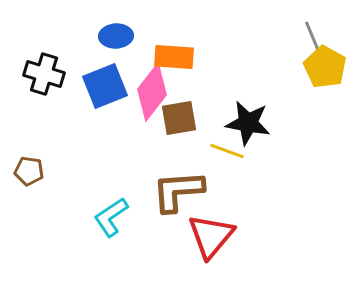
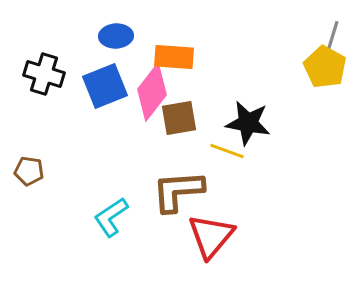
gray line: moved 19 px right; rotated 40 degrees clockwise
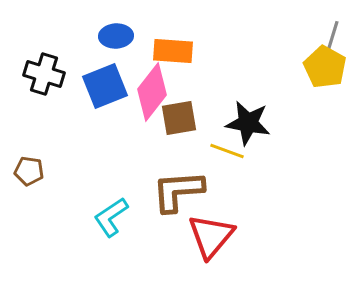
orange rectangle: moved 1 px left, 6 px up
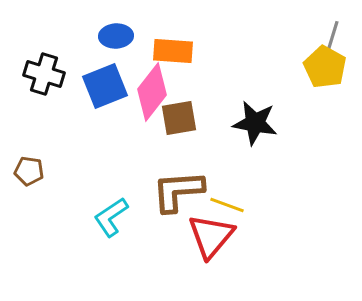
black star: moved 7 px right
yellow line: moved 54 px down
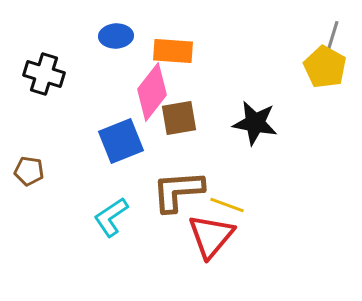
blue square: moved 16 px right, 55 px down
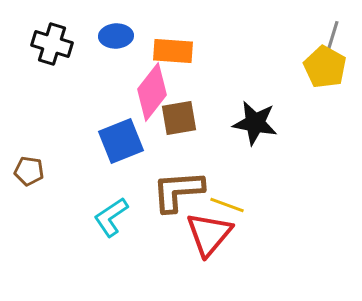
black cross: moved 8 px right, 30 px up
red triangle: moved 2 px left, 2 px up
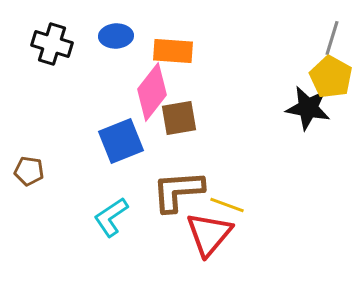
yellow pentagon: moved 6 px right, 10 px down
black star: moved 53 px right, 15 px up
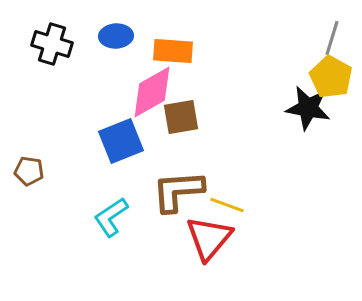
pink diamond: rotated 22 degrees clockwise
brown square: moved 2 px right, 1 px up
red triangle: moved 4 px down
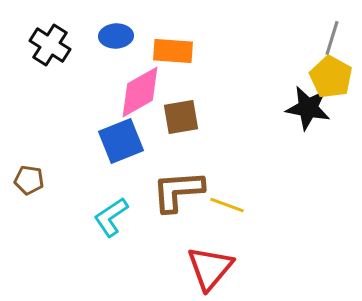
black cross: moved 2 px left, 1 px down; rotated 15 degrees clockwise
pink diamond: moved 12 px left
brown pentagon: moved 9 px down
red triangle: moved 1 px right, 30 px down
